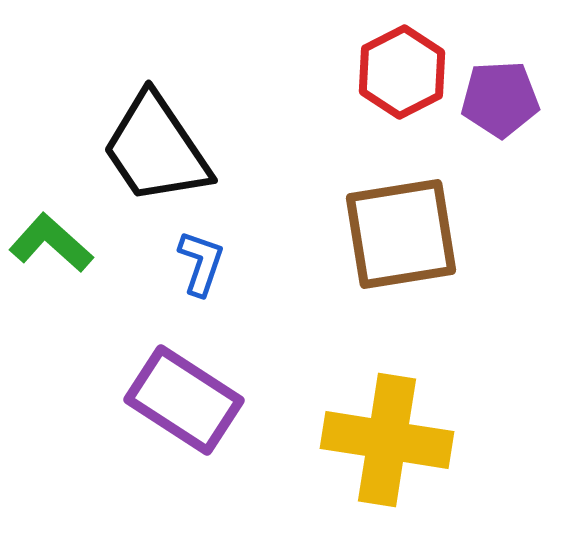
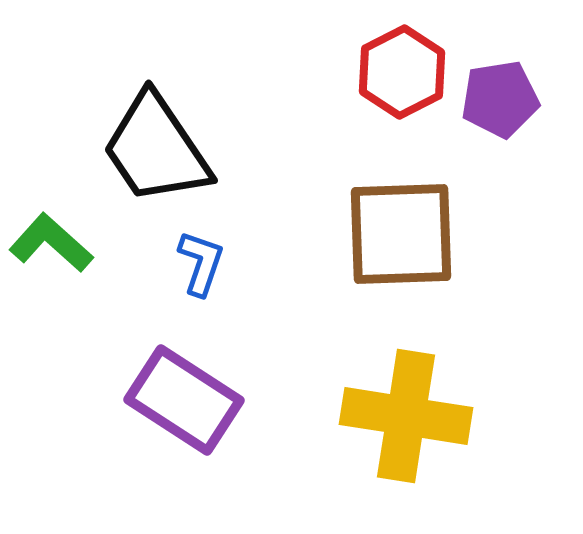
purple pentagon: rotated 6 degrees counterclockwise
brown square: rotated 7 degrees clockwise
yellow cross: moved 19 px right, 24 px up
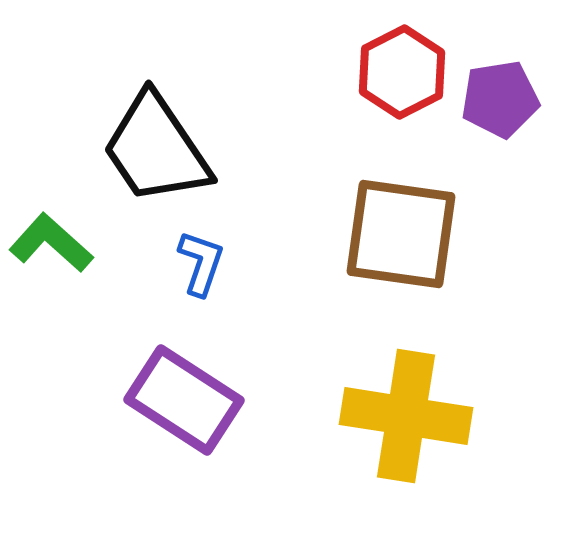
brown square: rotated 10 degrees clockwise
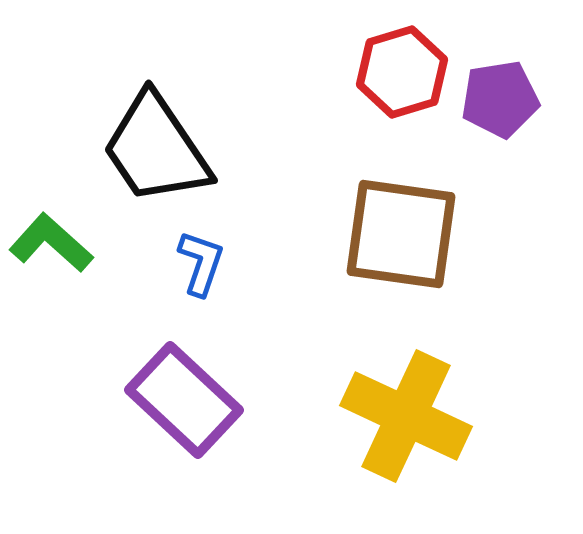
red hexagon: rotated 10 degrees clockwise
purple rectangle: rotated 10 degrees clockwise
yellow cross: rotated 16 degrees clockwise
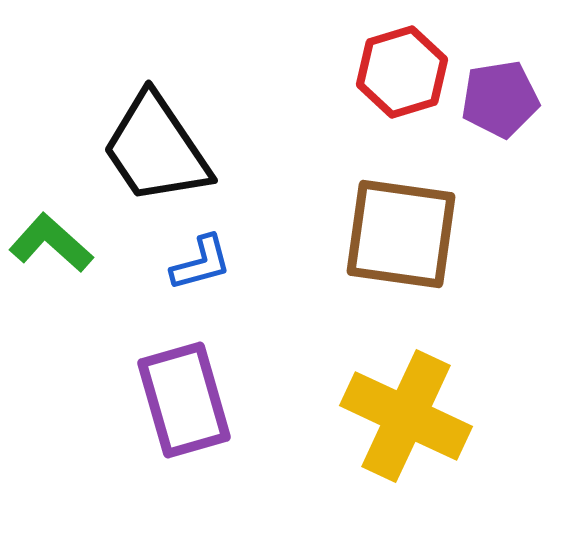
blue L-shape: rotated 56 degrees clockwise
purple rectangle: rotated 31 degrees clockwise
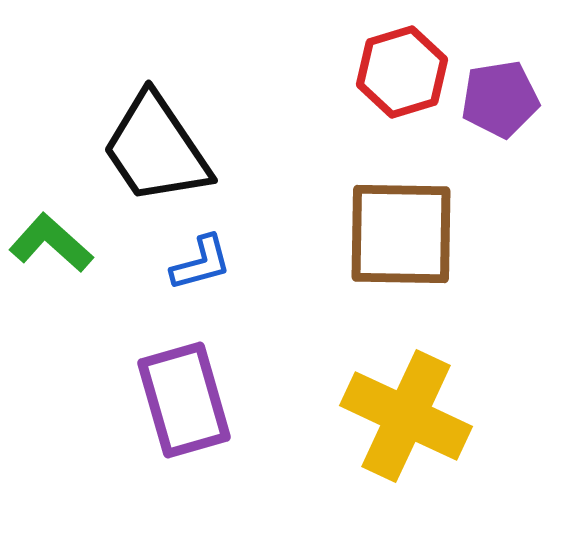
brown square: rotated 7 degrees counterclockwise
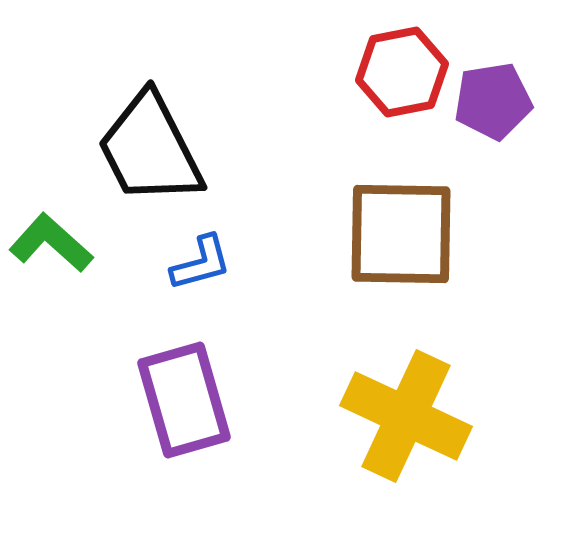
red hexagon: rotated 6 degrees clockwise
purple pentagon: moved 7 px left, 2 px down
black trapezoid: moved 6 px left; rotated 7 degrees clockwise
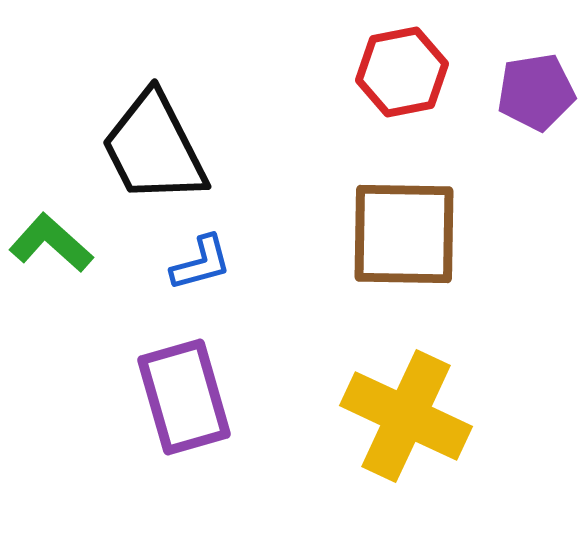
purple pentagon: moved 43 px right, 9 px up
black trapezoid: moved 4 px right, 1 px up
brown square: moved 3 px right
purple rectangle: moved 3 px up
